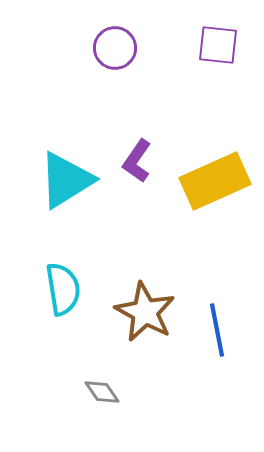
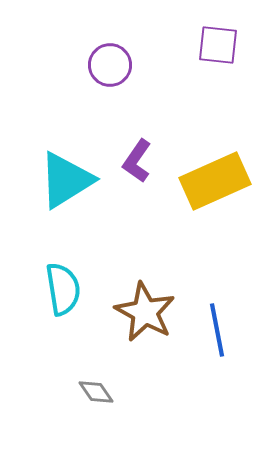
purple circle: moved 5 px left, 17 px down
gray diamond: moved 6 px left
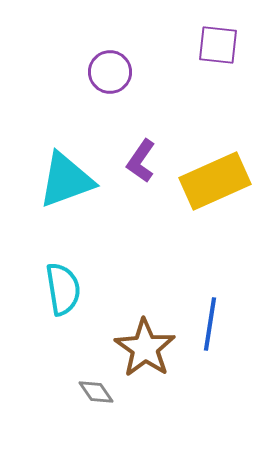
purple circle: moved 7 px down
purple L-shape: moved 4 px right
cyan triangle: rotated 12 degrees clockwise
brown star: moved 36 px down; rotated 6 degrees clockwise
blue line: moved 7 px left, 6 px up; rotated 20 degrees clockwise
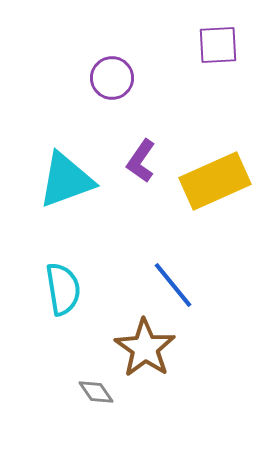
purple square: rotated 9 degrees counterclockwise
purple circle: moved 2 px right, 6 px down
blue line: moved 37 px left, 39 px up; rotated 48 degrees counterclockwise
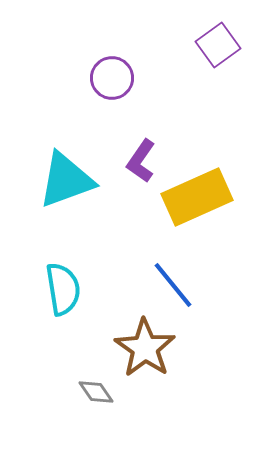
purple square: rotated 33 degrees counterclockwise
yellow rectangle: moved 18 px left, 16 px down
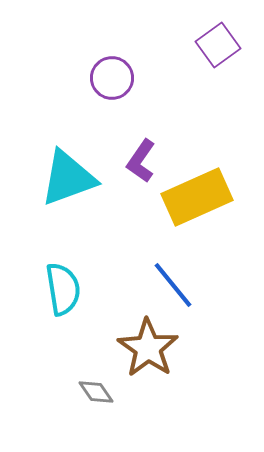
cyan triangle: moved 2 px right, 2 px up
brown star: moved 3 px right
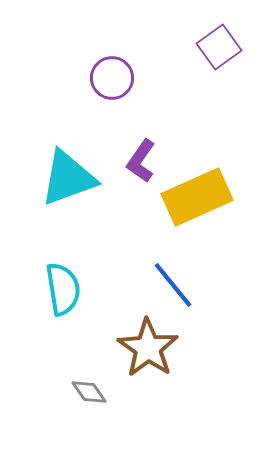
purple square: moved 1 px right, 2 px down
gray diamond: moved 7 px left
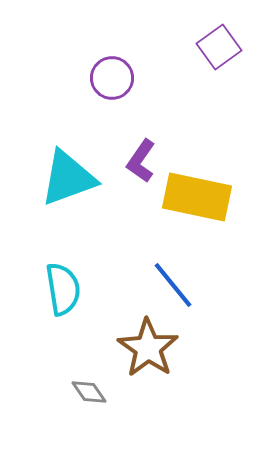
yellow rectangle: rotated 36 degrees clockwise
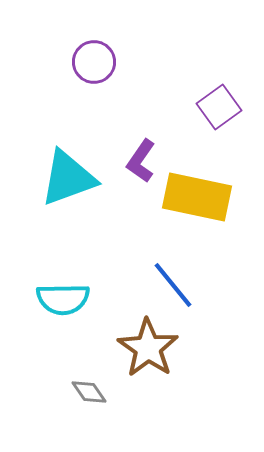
purple square: moved 60 px down
purple circle: moved 18 px left, 16 px up
cyan semicircle: moved 10 px down; rotated 98 degrees clockwise
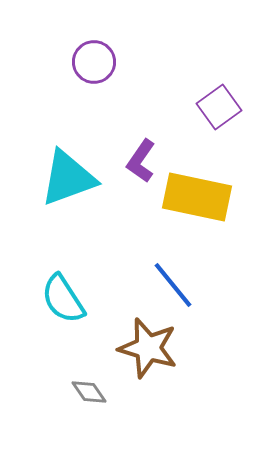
cyan semicircle: rotated 58 degrees clockwise
brown star: rotated 18 degrees counterclockwise
